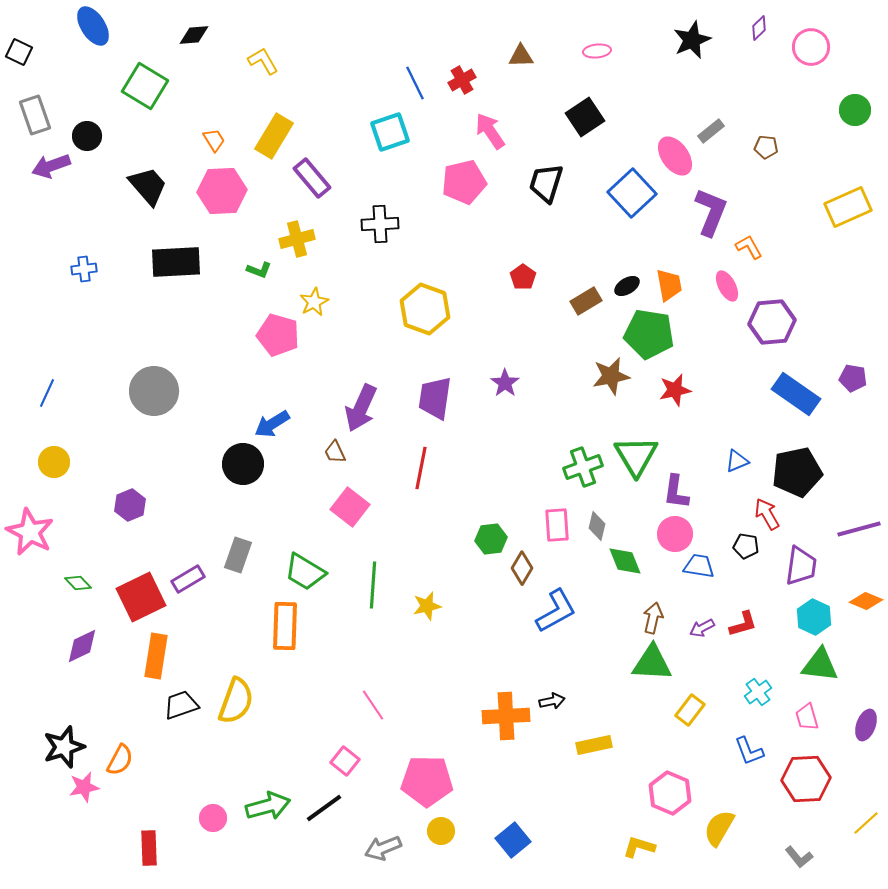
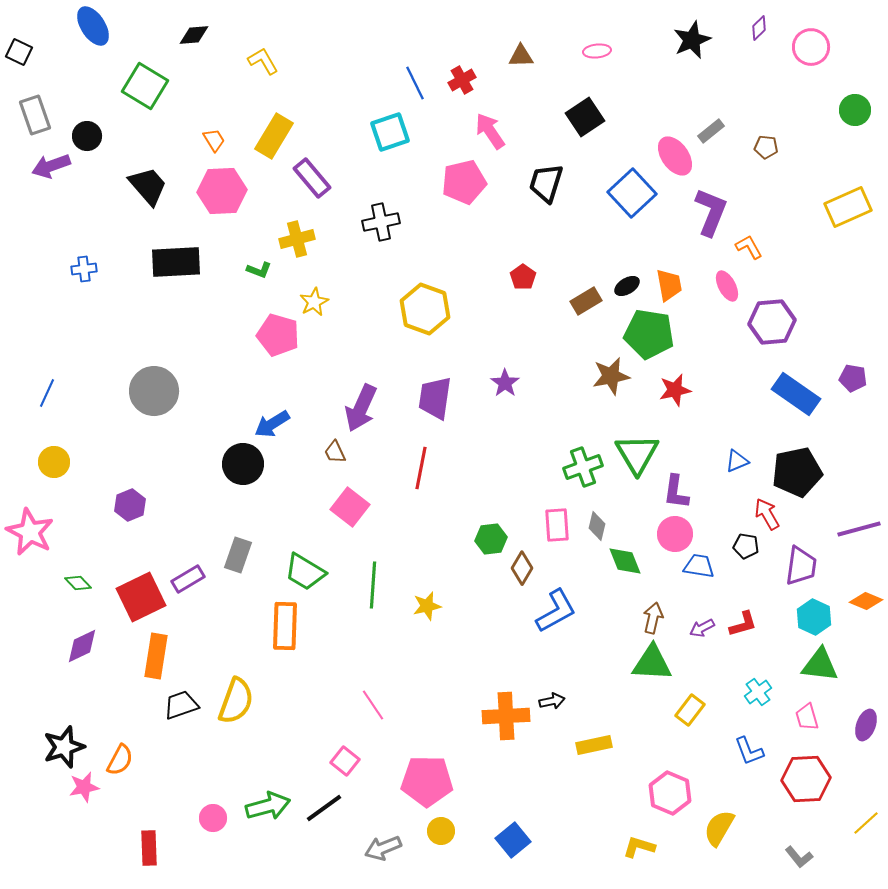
black cross at (380, 224): moved 1 px right, 2 px up; rotated 9 degrees counterclockwise
green triangle at (636, 456): moved 1 px right, 2 px up
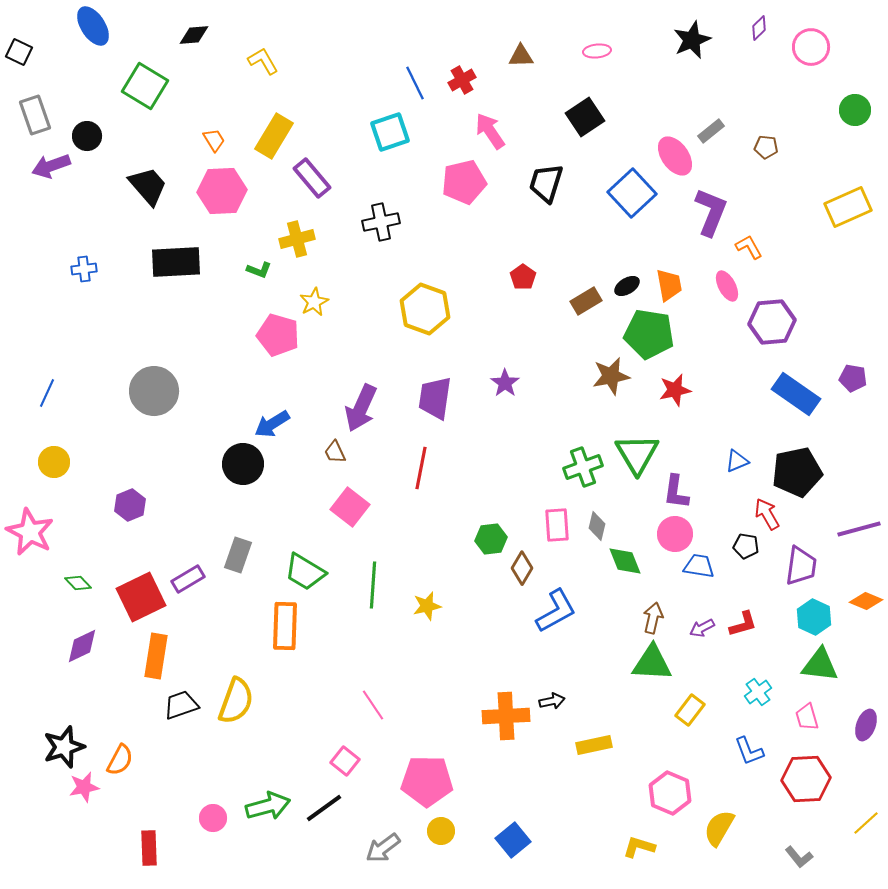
gray arrow at (383, 848): rotated 15 degrees counterclockwise
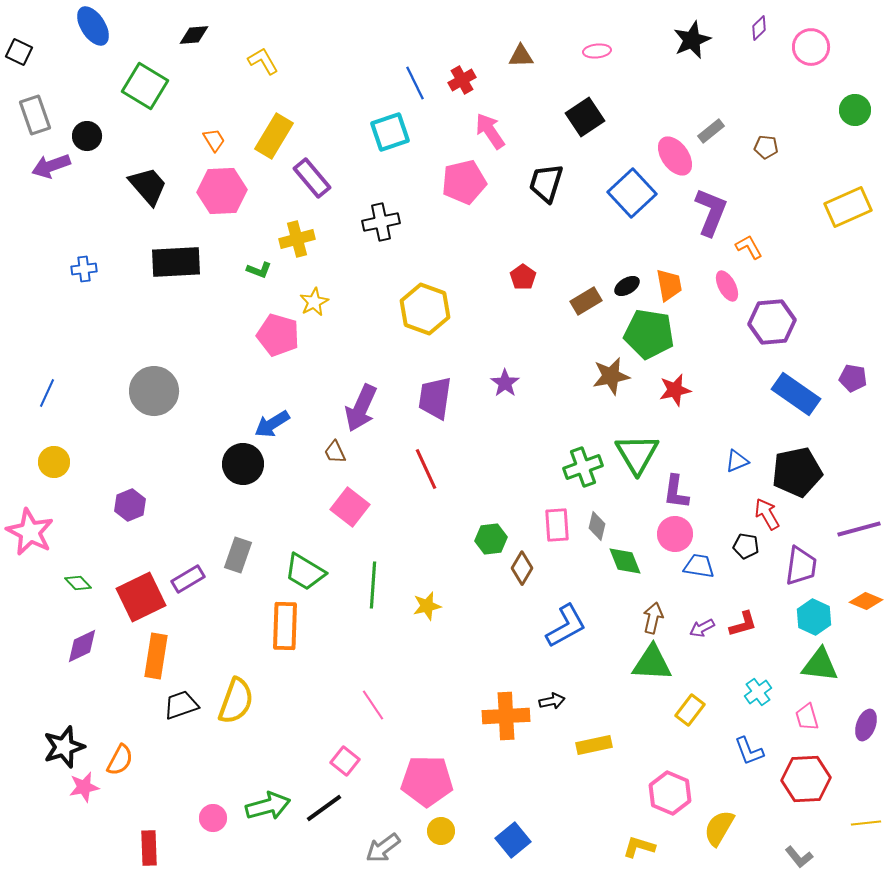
red line at (421, 468): moved 5 px right, 1 px down; rotated 36 degrees counterclockwise
blue L-shape at (556, 611): moved 10 px right, 15 px down
yellow line at (866, 823): rotated 36 degrees clockwise
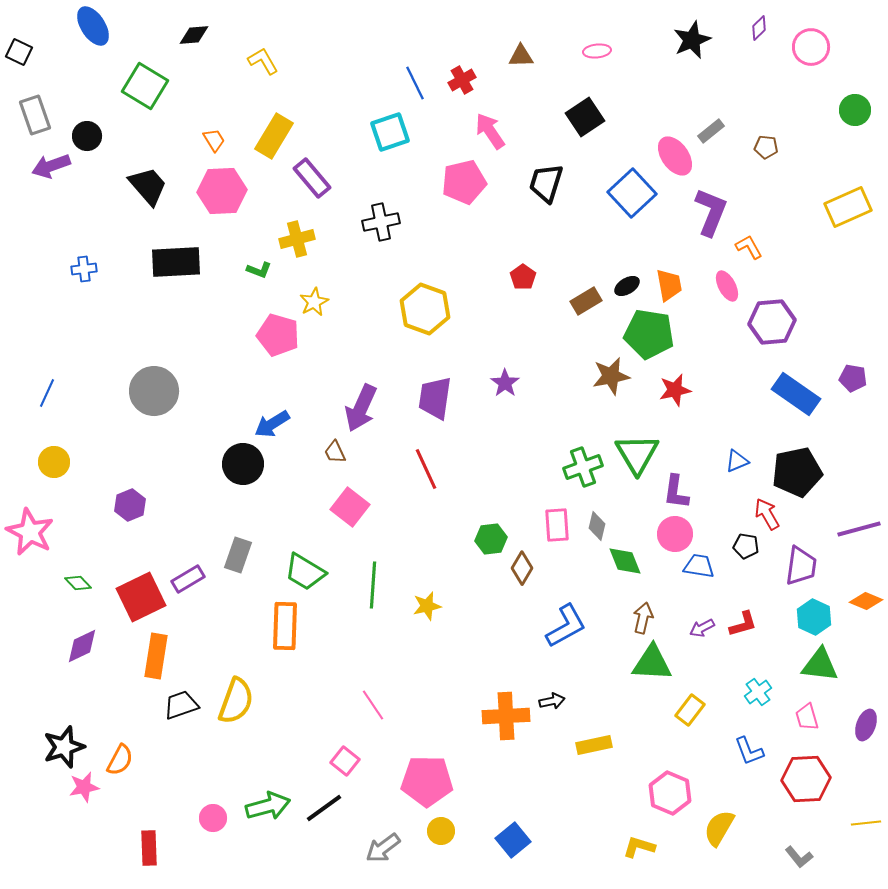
brown arrow at (653, 618): moved 10 px left
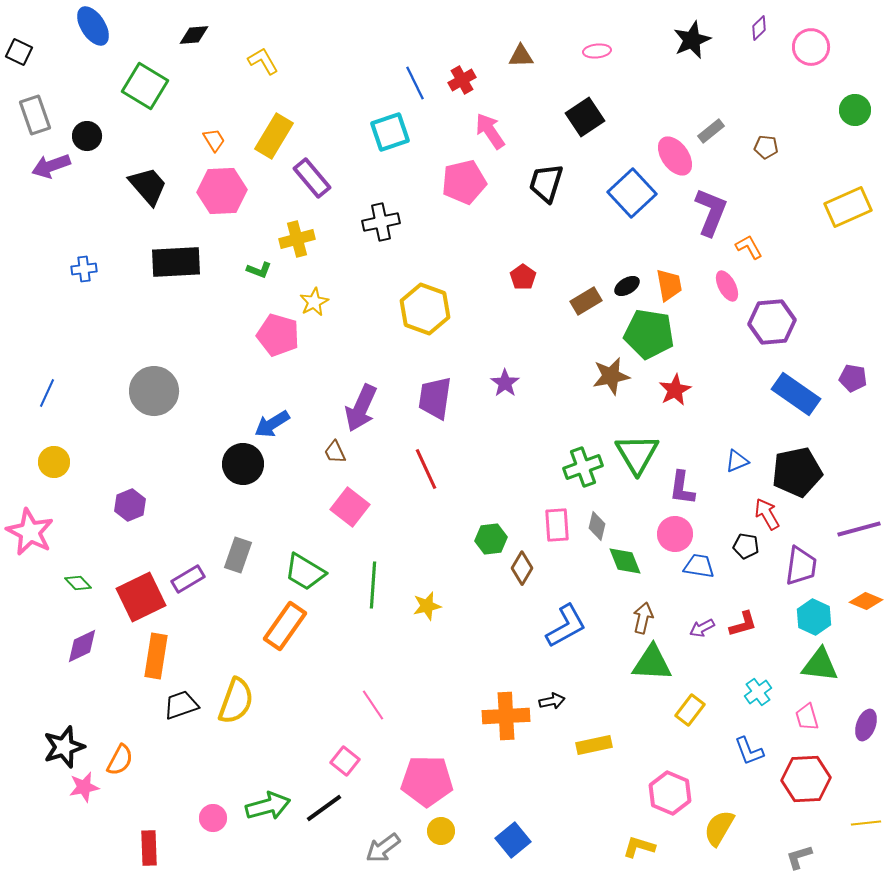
red star at (675, 390): rotated 16 degrees counterclockwise
purple L-shape at (676, 492): moved 6 px right, 4 px up
orange rectangle at (285, 626): rotated 33 degrees clockwise
gray L-shape at (799, 857): rotated 112 degrees clockwise
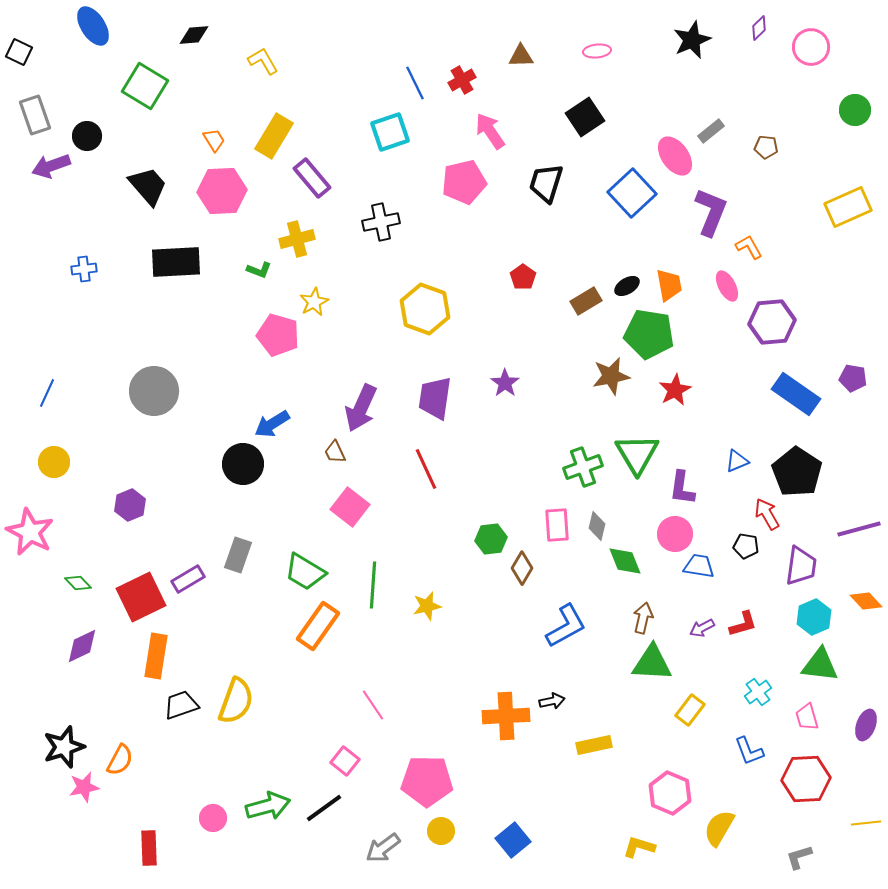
black pentagon at (797, 472): rotated 27 degrees counterclockwise
orange diamond at (866, 601): rotated 24 degrees clockwise
cyan hexagon at (814, 617): rotated 12 degrees clockwise
orange rectangle at (285, 626): moved 33 px right
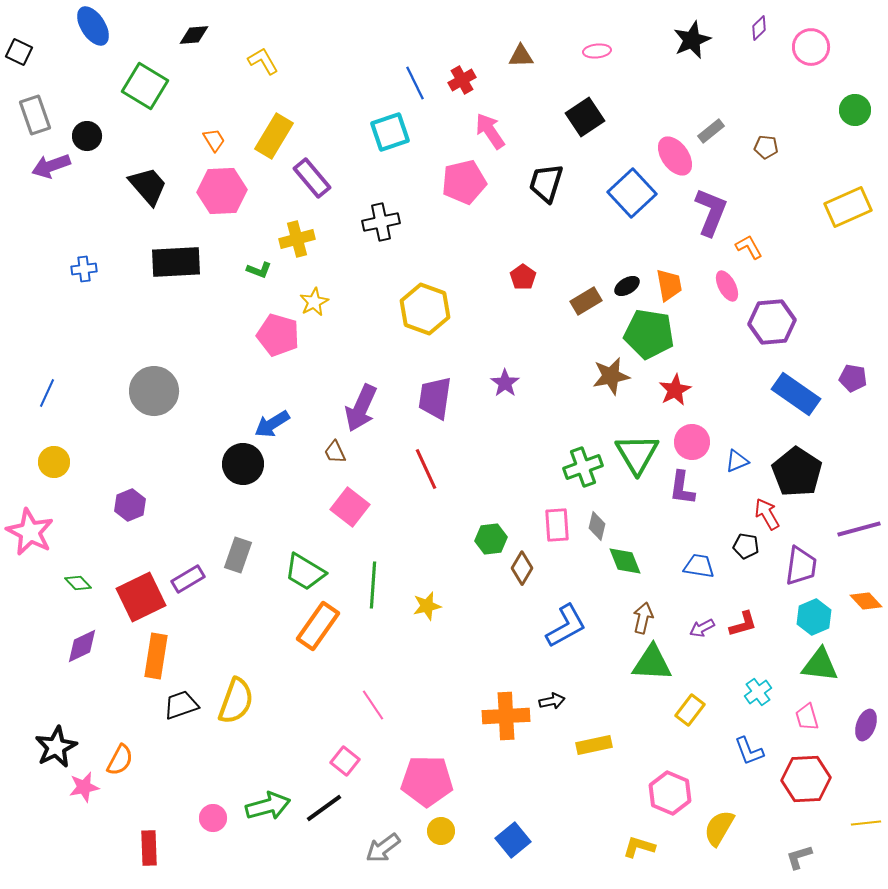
pink circle at (675, 534): moved 17 px right, 92 px up
black star at (64, 747): moved 8 px left; rotated 9 degrees counterclockwise
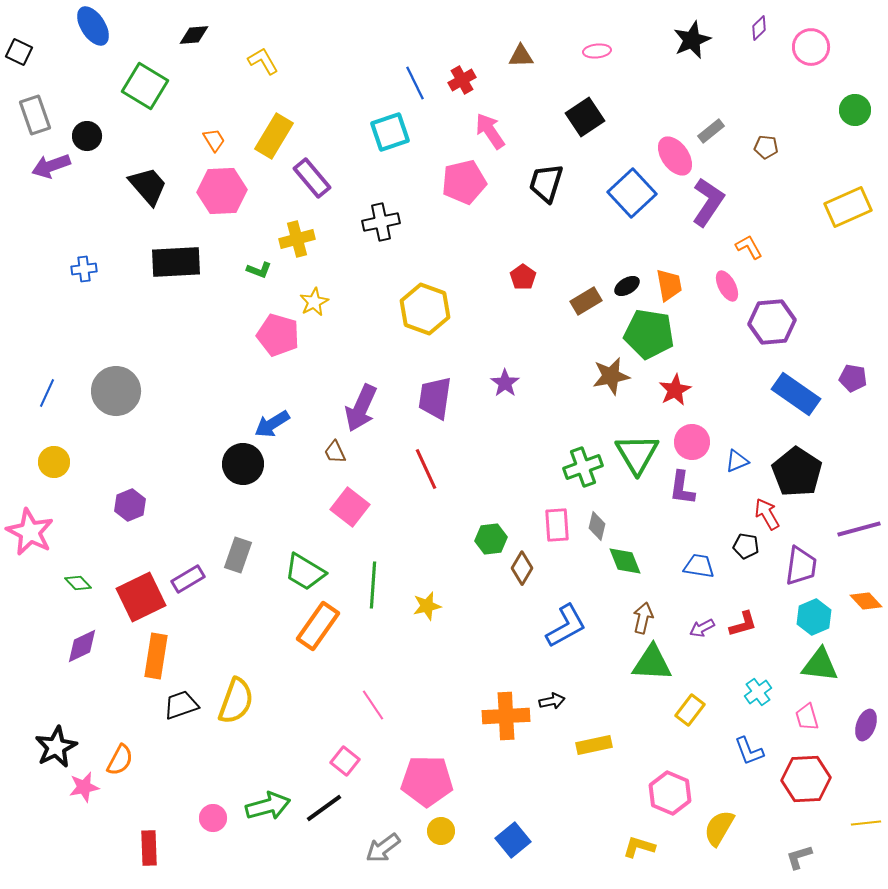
purple L-shape at (711, 212): moved 3 px left, 10 px up; rotated 12 degrees clockwise
gray circle at (154, 391): moved 38 px left
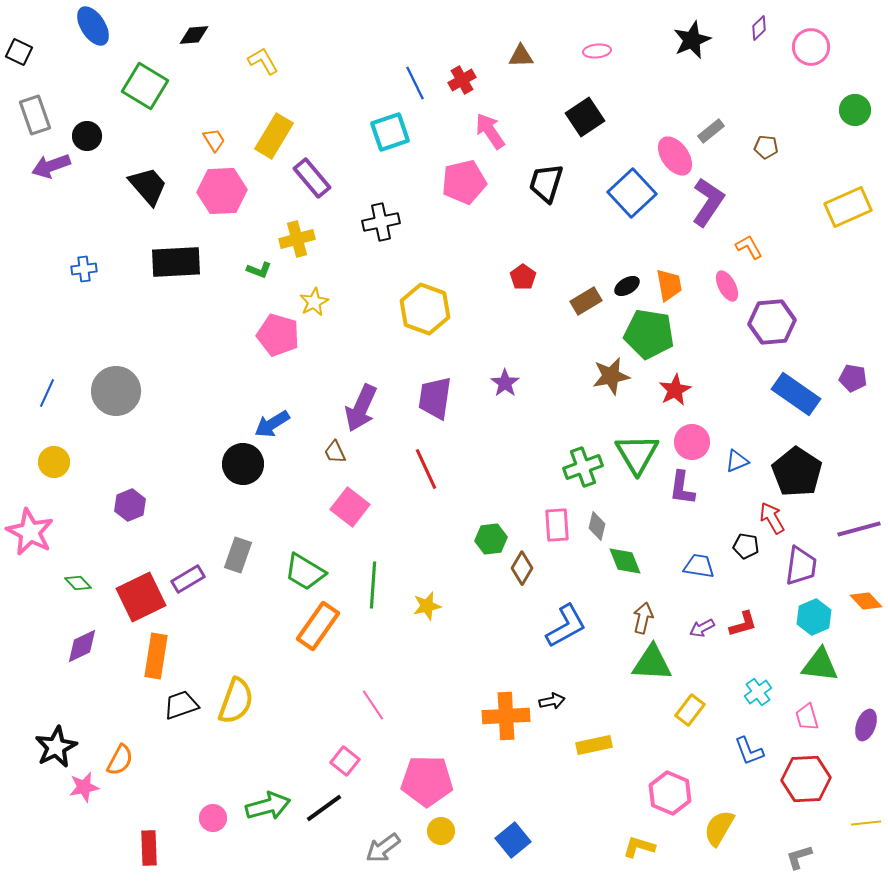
red arrow at (767, 514): moved 5 px right, 4 px down
